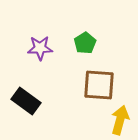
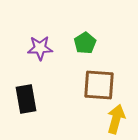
black rectangle: moved 2 px up; rotated 44 degrees clockwise
yellow arrow: moved 4 px left, 1 px up
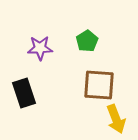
green pentagon: moved 2 px right, 2 px up
black rectangle: moved 2 px left, 6 px up; rotated 8 degrees counterclockwise
yellow arrow: rotated 144 degrees clockwise
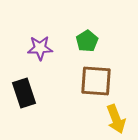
brown square: moved 3 px left, 4 px up
